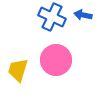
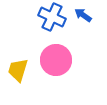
blue arrow: rotated 24 degrees clockwise
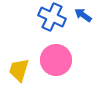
yellow trapezoid: moved 1 px right
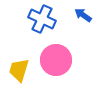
blue cross: moved 10 px left, 2 px down
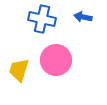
blue arrow: moved 2 px down; rotated 24 degrees counterclockwise
blue cross: rotated 12 degrees counterclockwise
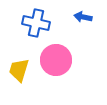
blue cross: moved 6 px left, 4 px down
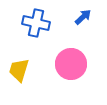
blue arrow: rotated 126 degrees clockwise
pink circle: moved 15 px right, 4 px down
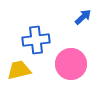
blue cross: moved 17 px down; rotated 20 degrees counterclockwise
yellow trapezoid: rotated 60 degrees clockwise
